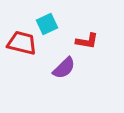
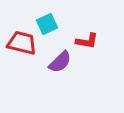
purple semicircle: moved 4 px left, 6 px up
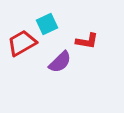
red trapezoid: rotated 44 degrees counterclockwise
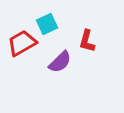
red L-shape: rotated 95 degrees clockwise
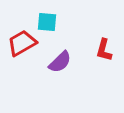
cyan square: moved 2 px up; rotated 30 degrees clockwise
red L-shape: moved 17 px right, 9 px down
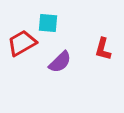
cyan square: moved 1 px right, 1 px down
red L-shape: moved 1 px left, 1 px up
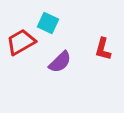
cyan square: rotated 20 degrees clockwise
red trapezoid: moved 1 px left, 1 px up
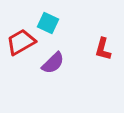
purple semicircle: moved 7 px left, 1 px down
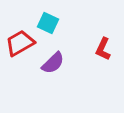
red trapezoid: moved 1 px left, 1 px down
red L-shape: rotated 10 degrees clockwise
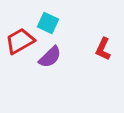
red trapezoid: moved 2 px up
purple semicircle: moved 3 px left, 6 px up
